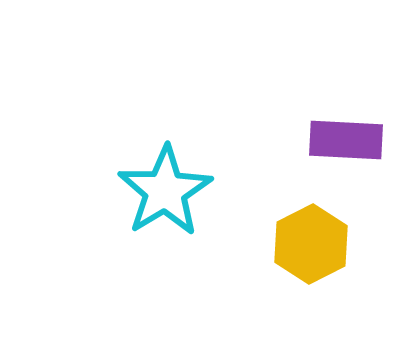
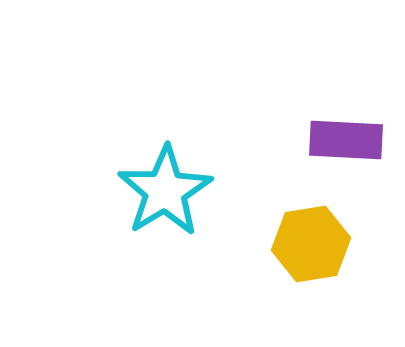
yellow hexagon: rotated 18 degrees clockwise
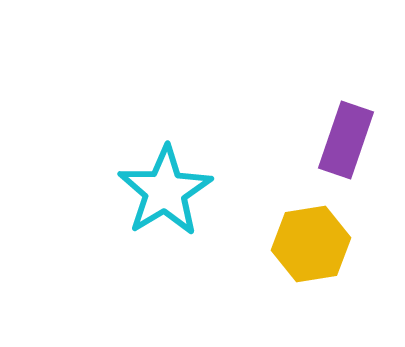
purple rectangle: rotated 74 degrees counterclockwise
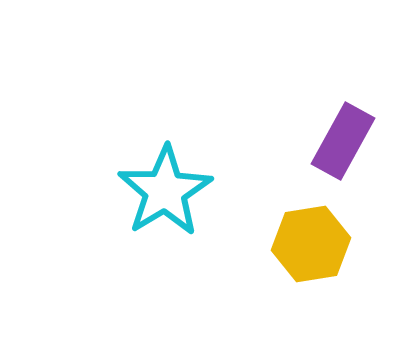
purple rectangle: moved 3 px left, 1 px down; rotated 10 degrees clockwise
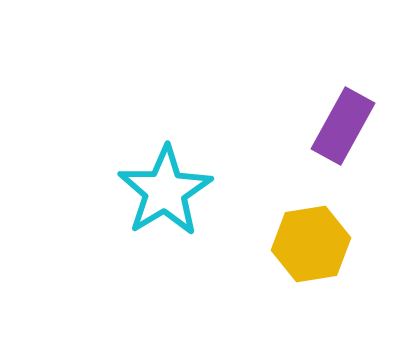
purple rectangle: moved 15 px up
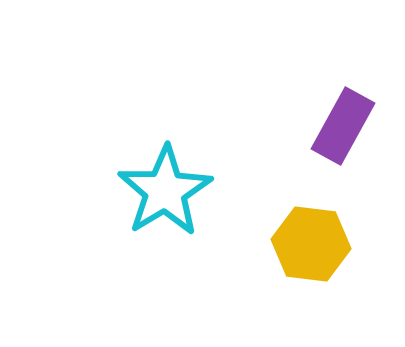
yellow hexagon: rotated 16 degrees clockwise
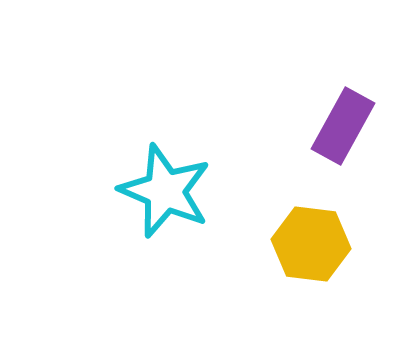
cyan star: rotated 18 degrees counterclockwise
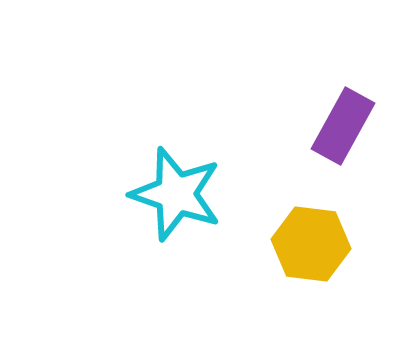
cyan star: moved 11 px right, 3 px down; rotated 4 degrees counterclockwise
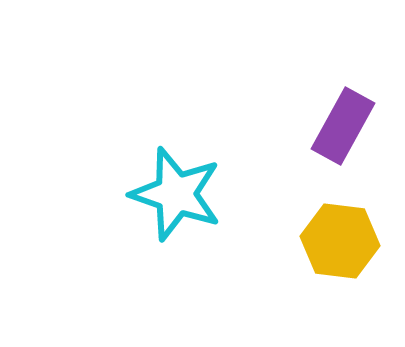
yellow hexagon: moved 29 px right, 3 px up
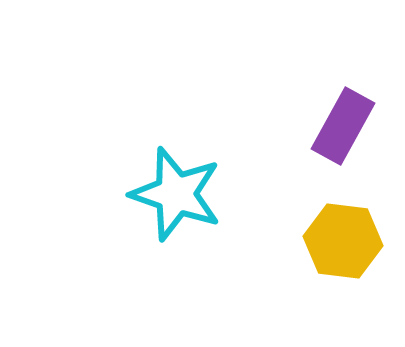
yellow hexagon: moved 3 px right
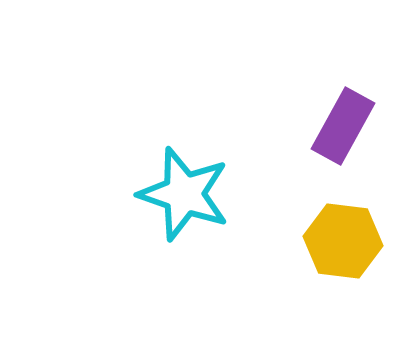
cyan star: moved 8 px right
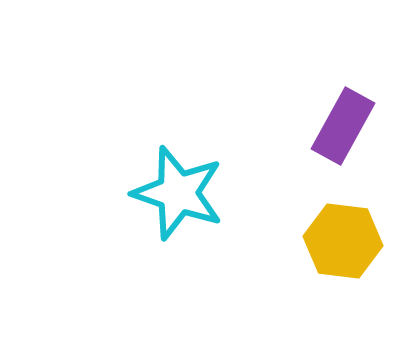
cyan star: moved 6 px left, 1 px up
